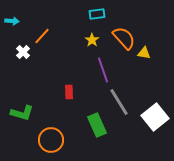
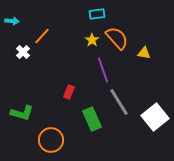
orange semicircle: moved 7 px left
red rectangle: rotated 24 degrees clockwise
green rectangle: moved 5 px left, 6 px up
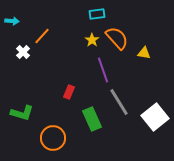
orange circle: moved 2 px right, 2 px up
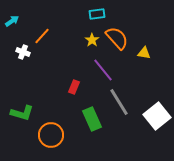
cyan arrow: rotated 40 degrees counterclockwise
white cross: rotated 24 degrees counterclockwise
purple line: rotated 20 degrees counterclockwise
red rectangle: moved 5 px right, 5 px up
white square: moved 2 px right, 1 px up
orange circle: moved 2 px left, 3 px up
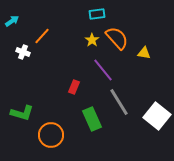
white square: rotated 12 degrees counterclockwise
